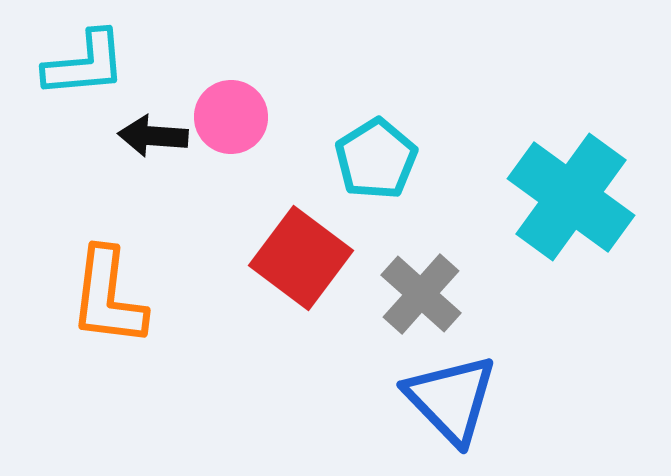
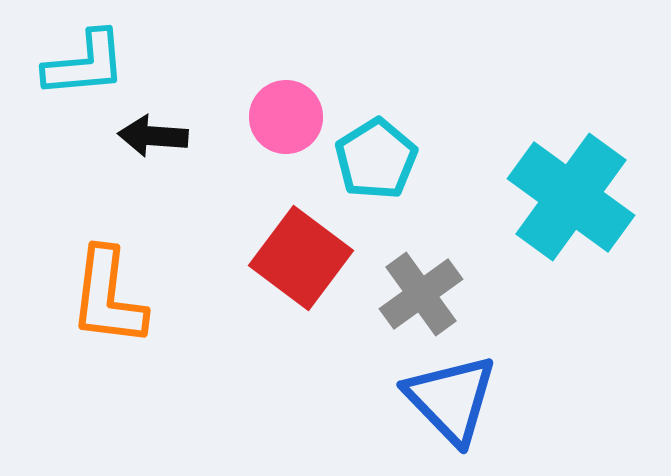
pink circle: moved 55 px right
gray cross: rotated 12 degrees clockwise
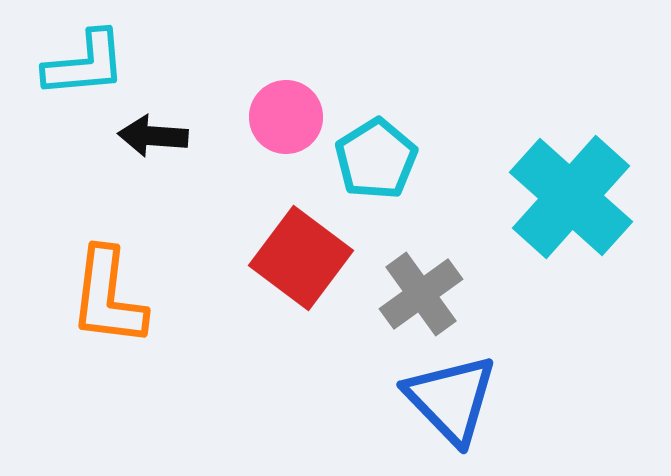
cyan cross: rotated 6 degrees clockwise
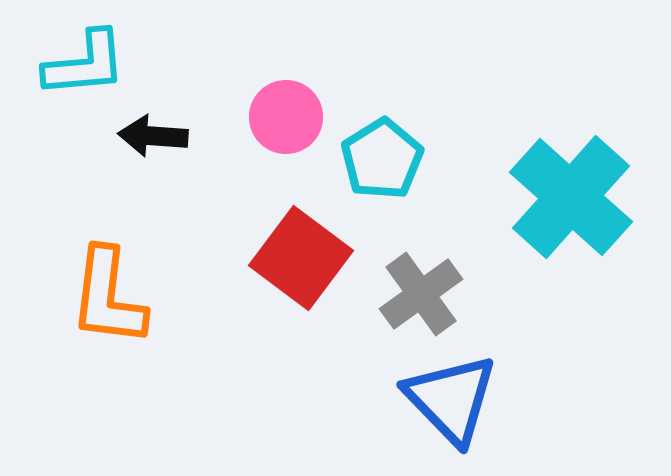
cyan pentagon: moved 6 px right
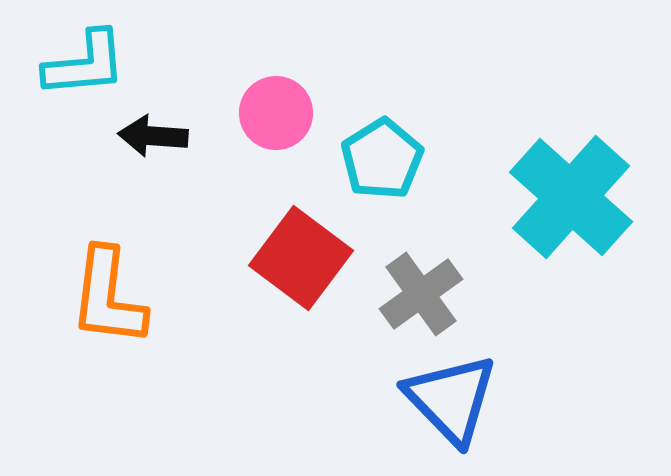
pink circle: moved 10 px left, 4 px up
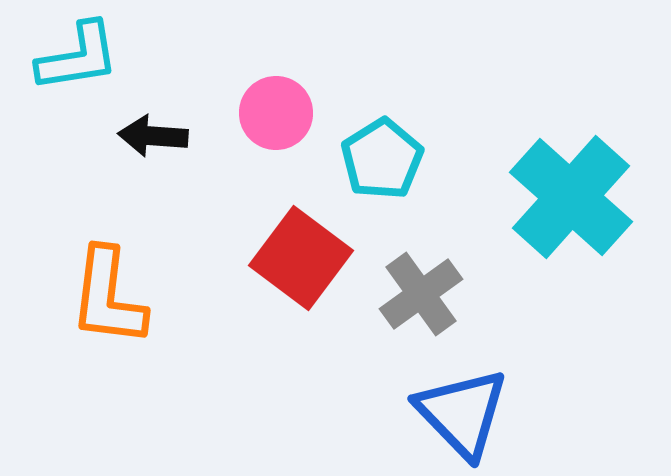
cyan L-shape: moved 7 px left, 7 px up; rotated 4 degrees counterclockwise
blue triangle: moved 11 px right, 14 px down
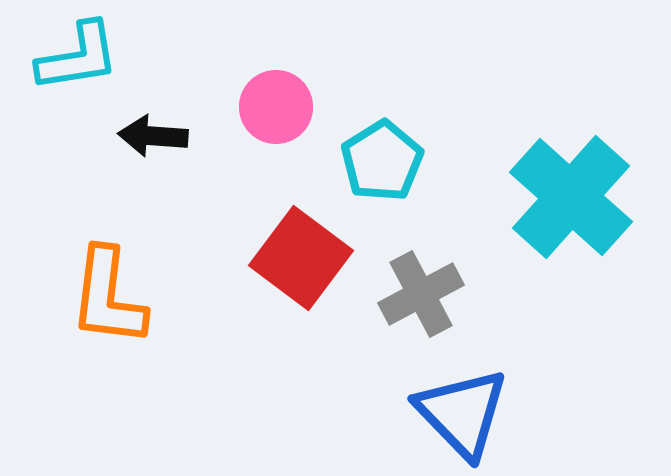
pink circle: moved 6 px up
cyan pentagon: moved 2 px down
gray cross: rotated 8 degrees clockwise
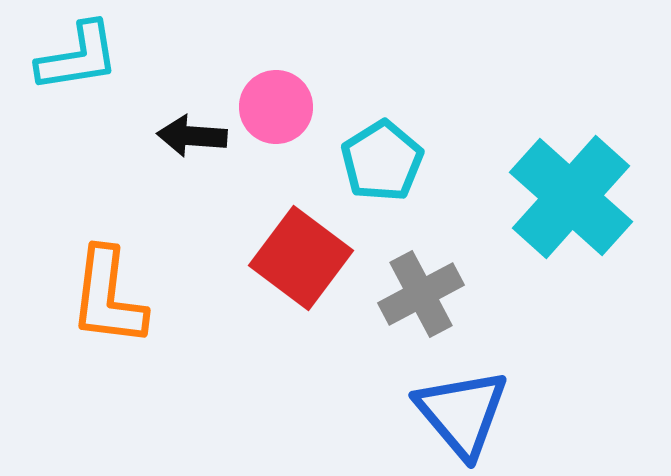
black arrow: moved 39 px right
blue triangle: rotated 4 degrees clockwise
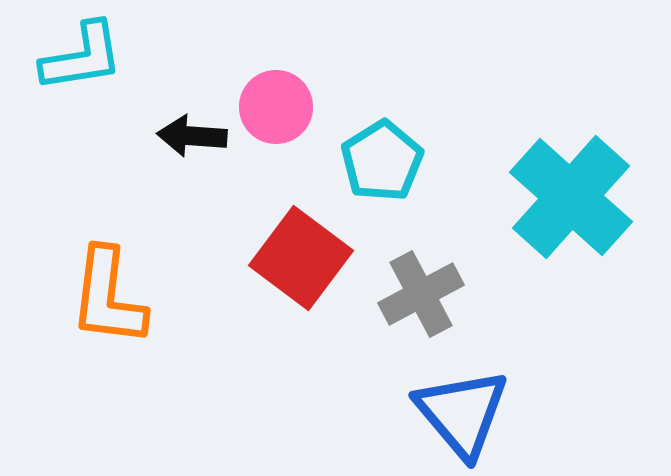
cyan L-shape: moved 4 px right
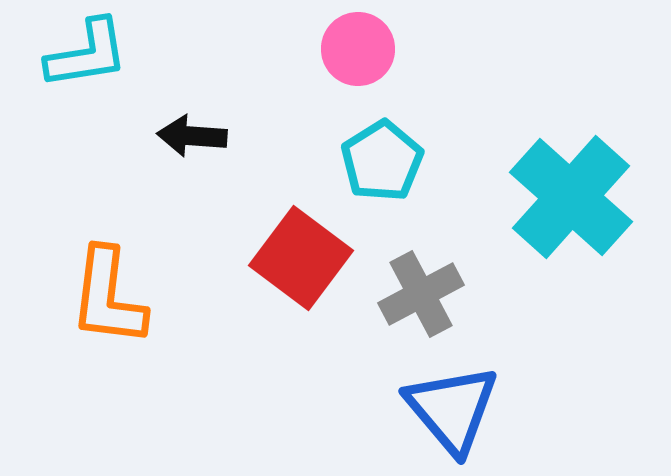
cyan L-shape: moved 5 px right, 3 px up
pink circle: moved 82 px right, 58 px up
blue triangle: moved 10 px left, 4 px up
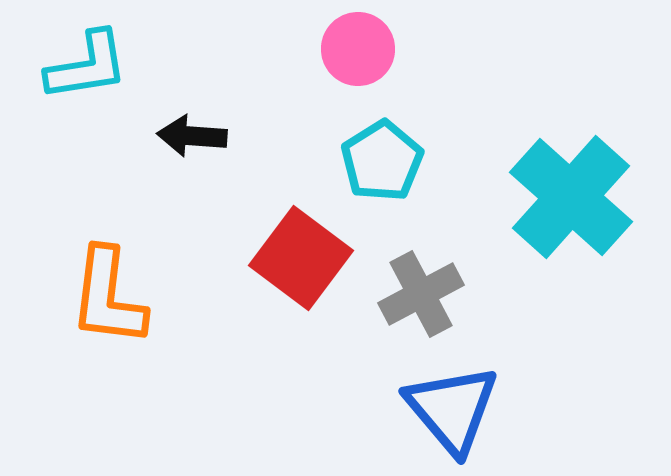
cyan L-shape: moved 12 px down
